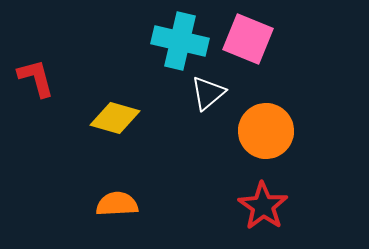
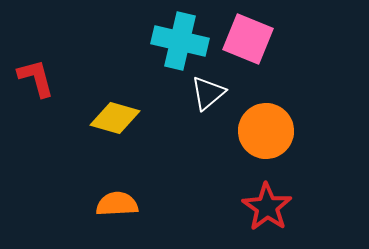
red star: moved 4 px right, 1 px down
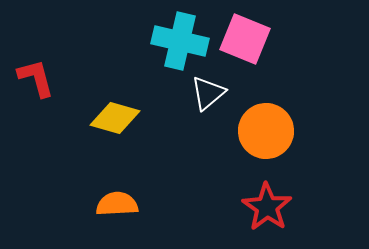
pink square: moved 3 px left
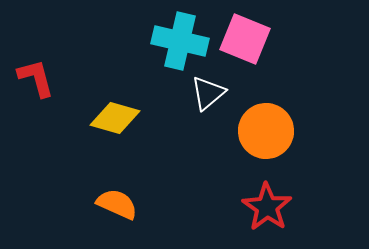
orange semicircle: rotated 27 degrees clockwise
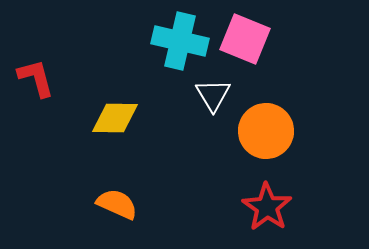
white triangle: moved 5 px right, 2 px down; rotated 21 degrees counterclockwise
yellow diamond: rotated 15 degrees counterclockwise
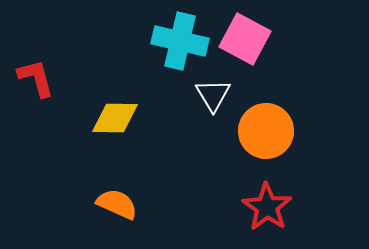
pink square: rotated 6 degrees clockwise
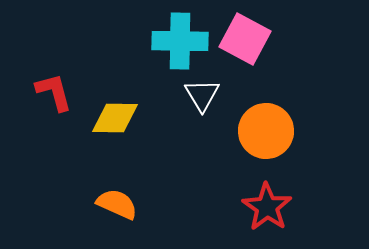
cyan cross: rotated 12 degrees counterclockwise
red L-shape: moved 18 px right, 14 px down
white triangle: moved 11 px left
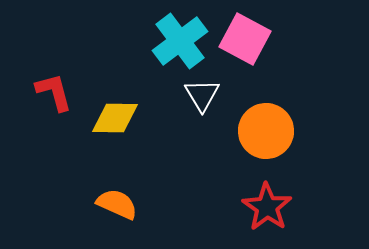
cyan cross: rotated 38 degrees counterclockwise
